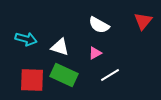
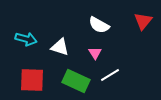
pink triangle: rotated 32 degrees counterclockwise
green rectangle: moved 12 px right, 6 px down
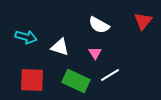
cyan arrow: moved 2 px up
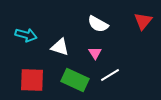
white semicircle: moved 1 px left, 1 px up
cyan arrow: moved 2 px up
green rectangle: moved 1 px left, 1 px up
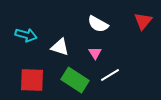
green rectangle: rotated 8 degrees clockwise
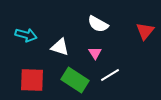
red triangle: moved 2 px right, 10 px down
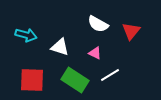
red triangle: moved 14 px left
pink triangle: rotated 32 degrees counterclockwise
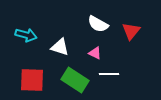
white line: moved 1 px left, 1 px up; rotated 30 degrees clockwise
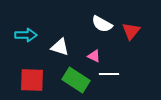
white semicircle: moved 4 px right
cyan arrow: rotated 15 degrees counterclockwise
pink triangle: moved 1 px left, 3 px down
green rectangle: moved 1 px right
